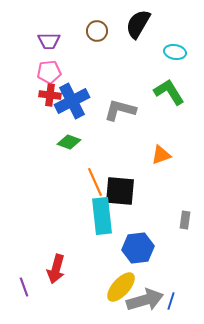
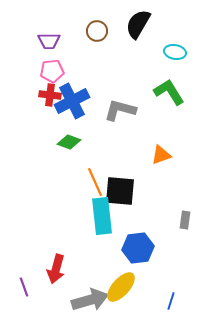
pink pentagon: moved 3 px right, 1 px up
gray arrow: moved 55 px left
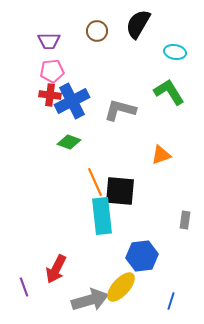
blue hexagon: moved 4 px right, 8 px down
red arrow: rotated 12 degrees clockwise
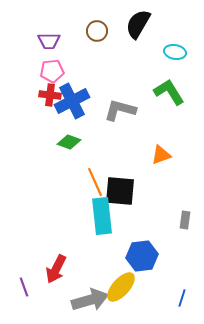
blue line: moved 11 px right, 3 px up
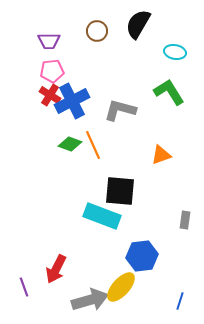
red cross: rotated 25 degrees clockwise
green diamond: moved 1 px right, 2 px down
orange line: moved 2 px left, 37 px up
cyan rectangle: rotated 63 degrees counterclockwise
blue line: moved 2 px left, 3 px down
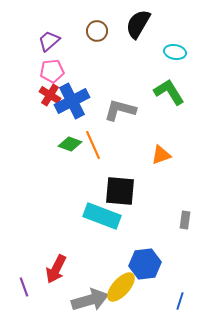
purple trapezoid: rotated 140 degrees clockwise
blue hexagon: moved 3 px right, 8 px down
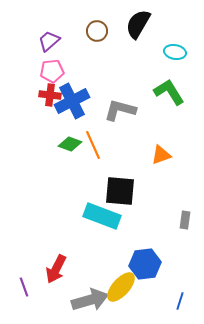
red cross: rotated 25 degrees counterclockwise
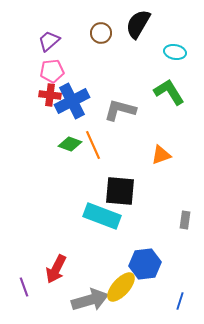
brown circle: moved 4 px right, 2 px down
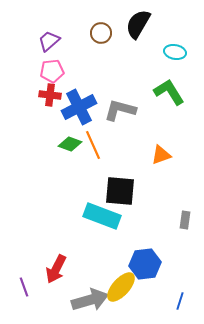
blue cross: moved 7 px right, 6 px down
